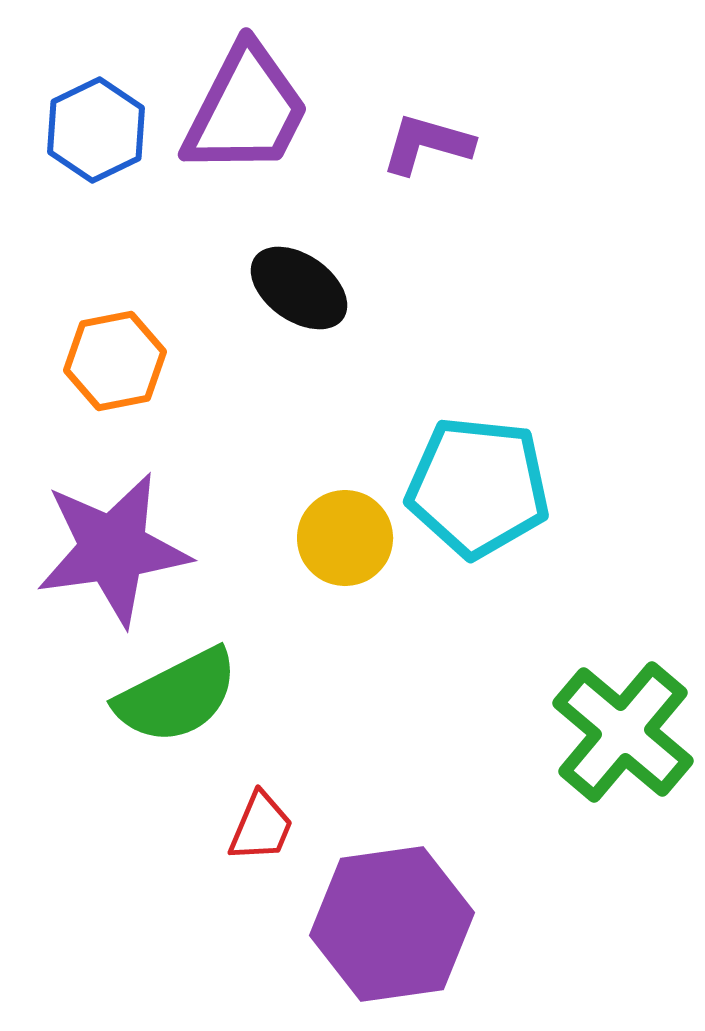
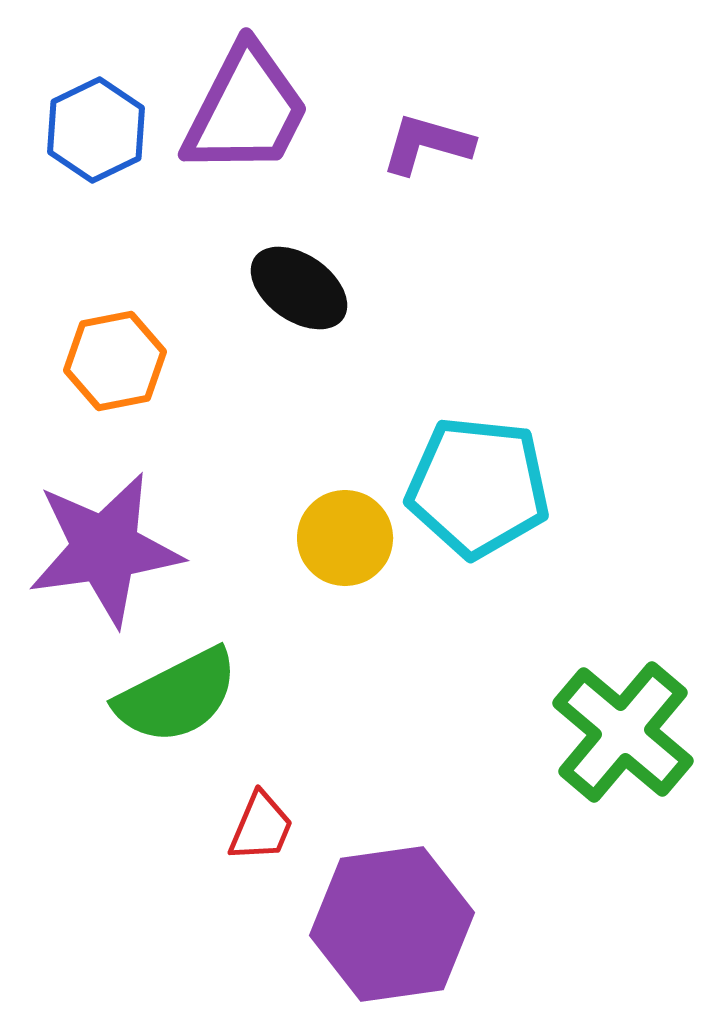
purple star: moved 8 px left
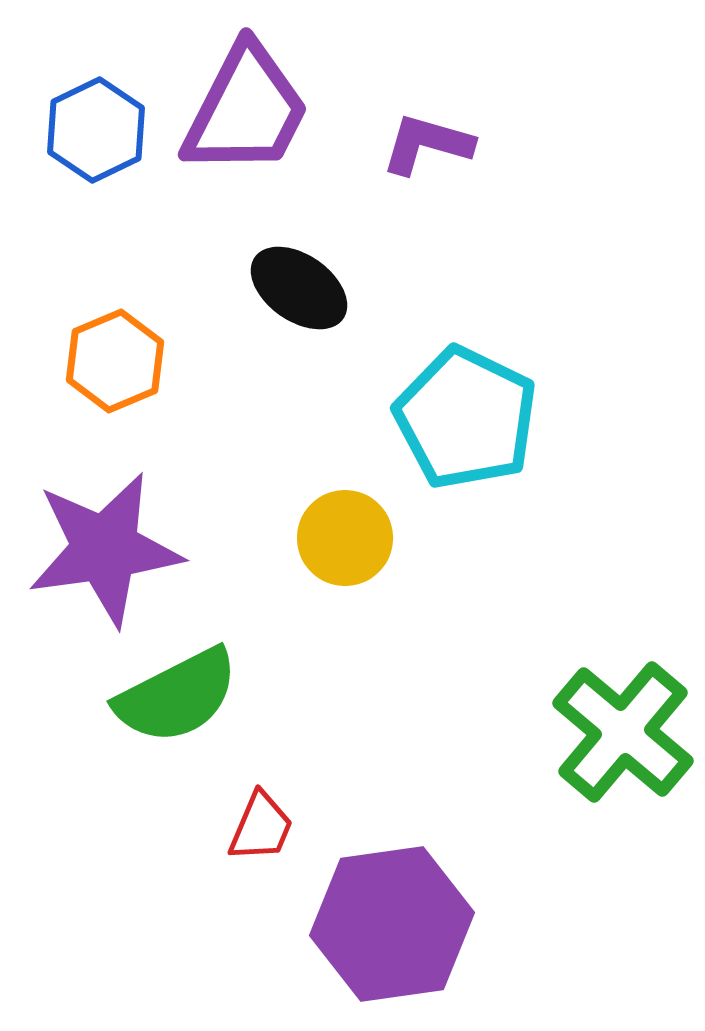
orange hexagon: rotated 12 degrees counterclockwise
cyan pentagon: moved 12 px left, 69 px up; rotated 20 degrees clockwise
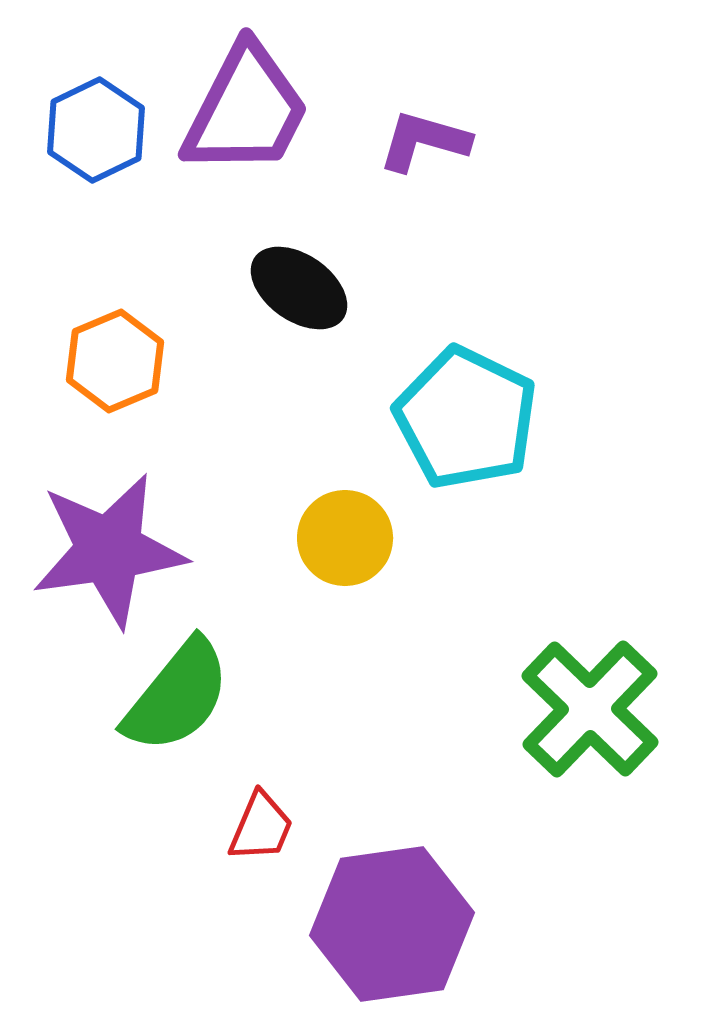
purple L-shape: moved 3 px left, 3 px up
purple star: moved 4 px right, 1 px down
green semicircle: rotated 24 degrees counterclockwise
green cross: moved 33 px left, 23 px up; rotated 4 degrees clockwise
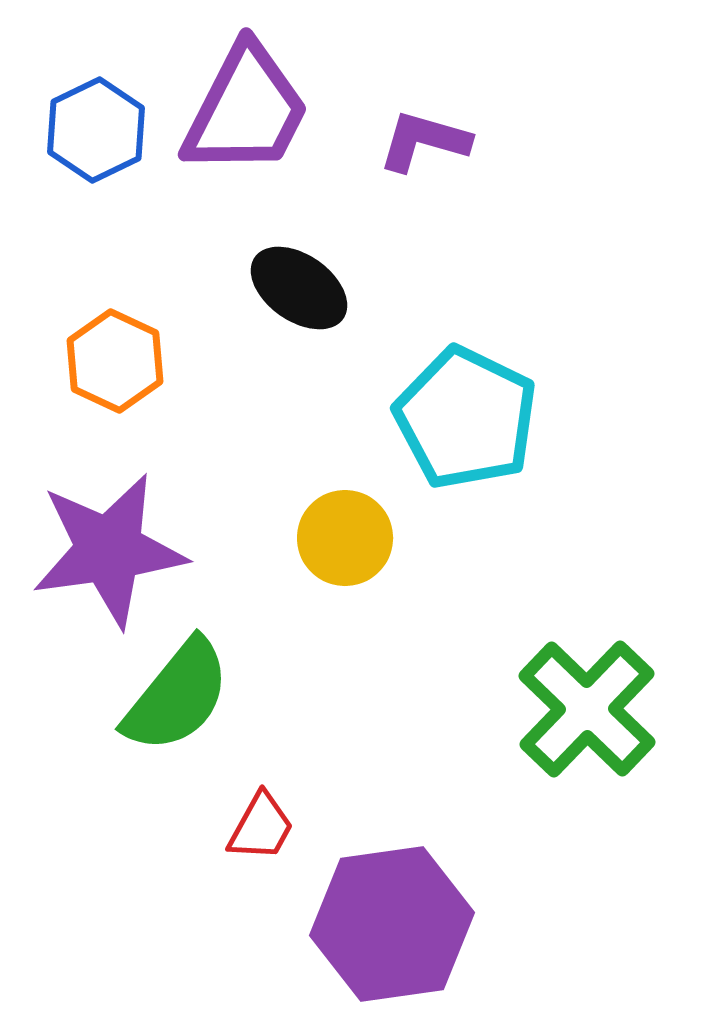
orange hexagon: rotated 12 degrees counterclockwise
green cross: moved 3 px left
red trapezoid: rotated 6 degrees clockwise
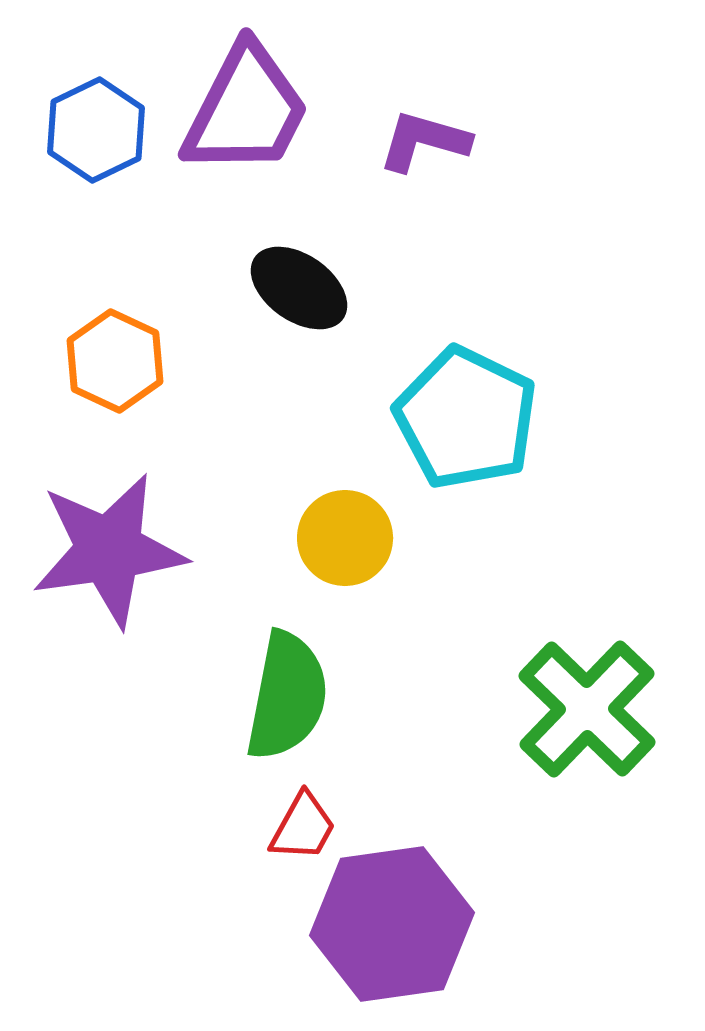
green semicircle: moved 110 px right; rotated 28 degrees counterclockwise
red trapezoid: moved 42 px right
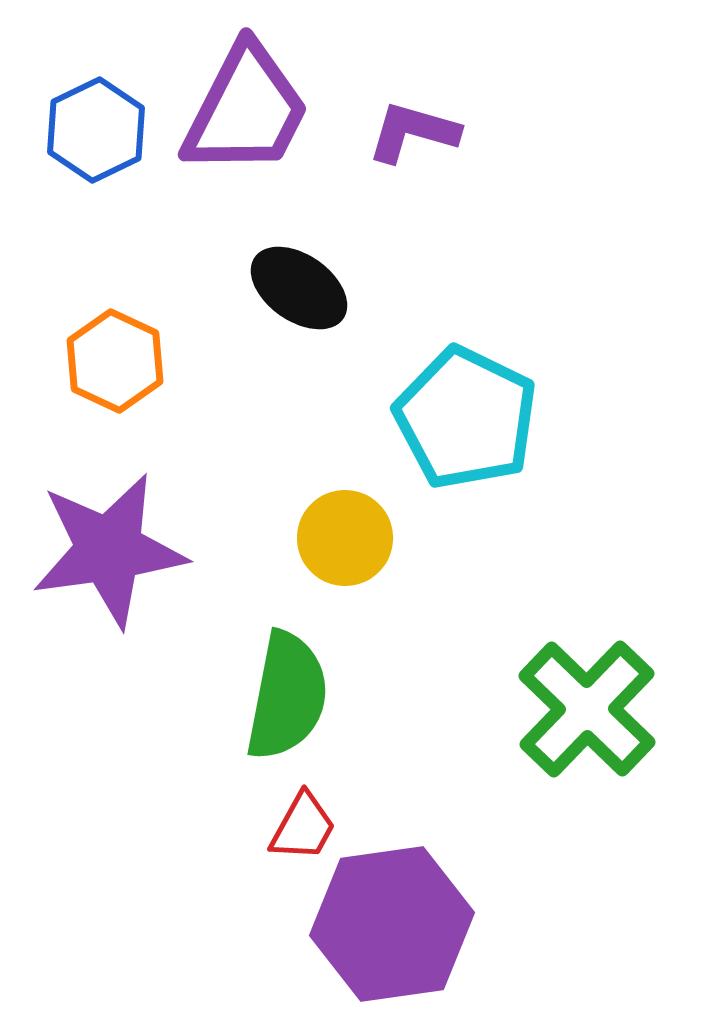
purple L-shape: moved 11 px left, 9 px up
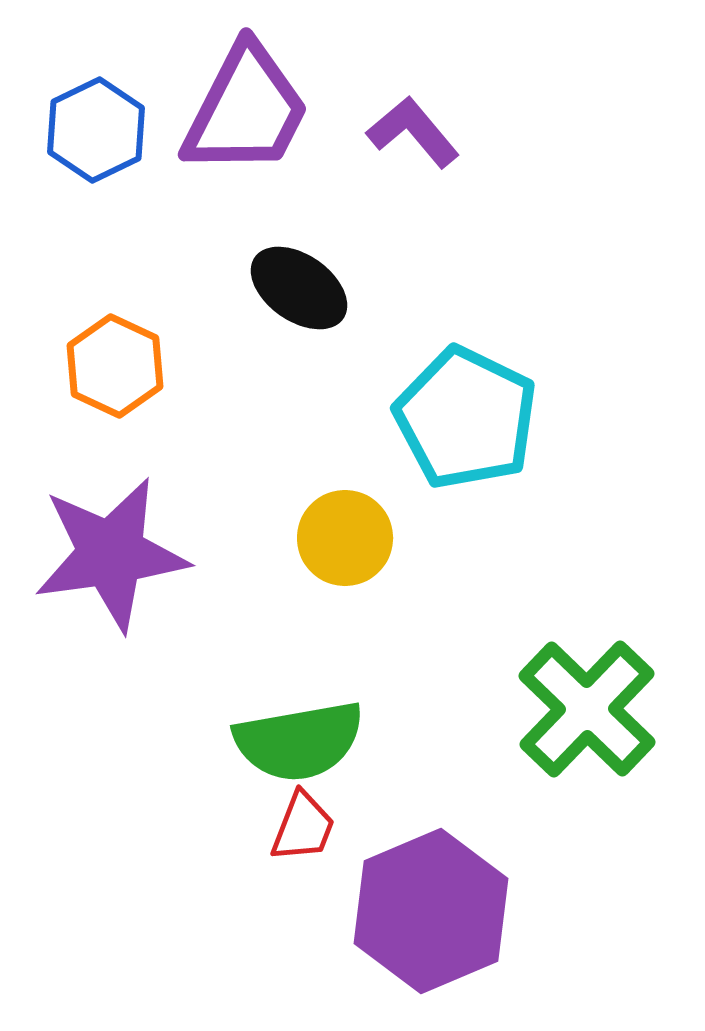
purple L-shape: rotated 34 degrees clockwise
orange hexagon: moved 5 px down
purple star: moved 2 px right, 4 px down
green semicircle: moved 12 px right, 45 px down; rotated 69 degrees clockwise
red trapezoid: rotated 8 degrees counterclockwise
purple hexagon: moved 39 px right, 13 px up; rotated 15 degrees counterclockwise
